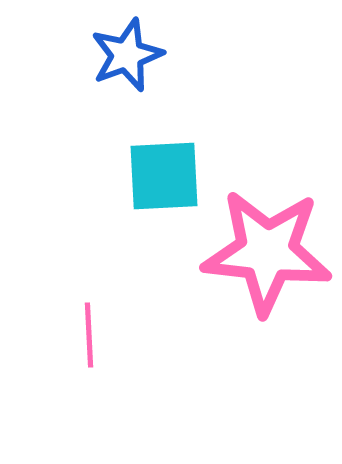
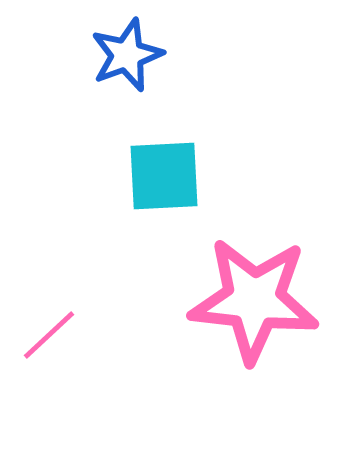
pink star: moved 13 px left, 48 px down
pink line: moved 40 px left; rotated 50 degrees clockwise
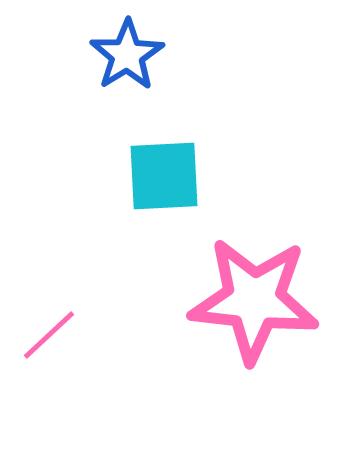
blue star: rotated 12 degrees counterclockwise
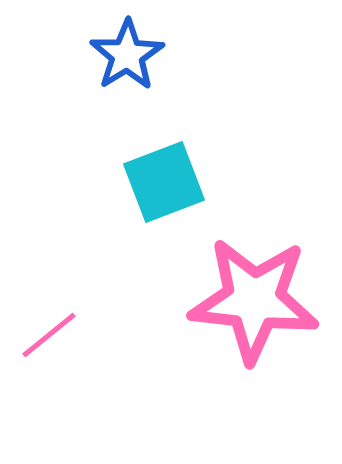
cyan square: moved 6 px down; rotated 18 degrees counterclockwise
pink line: rotated 4 degrees clockwise
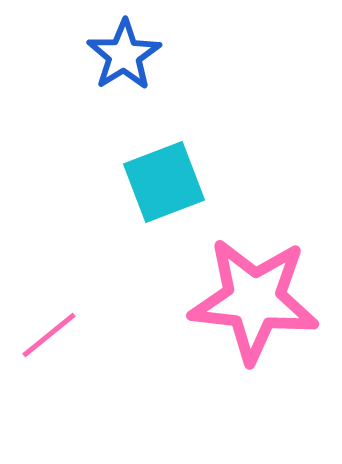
blue star: moved 3 px left
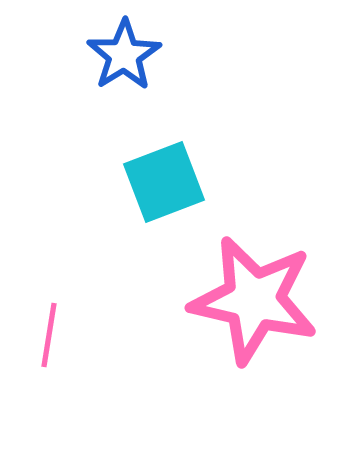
pink star: rotated 7 degrees clockwise
pink line: rotated 42 degrees counterclockwise
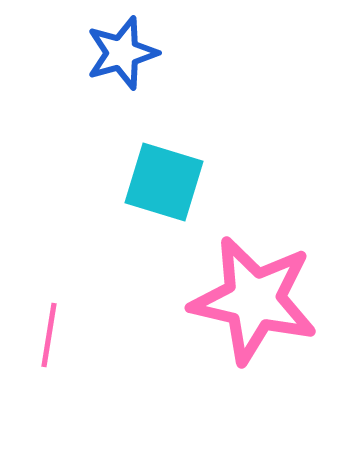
blue star: moved 2 px left, 2 px up; rotated 16 degrees clockwise
cyan square: rotated 38 degrees clockwise
